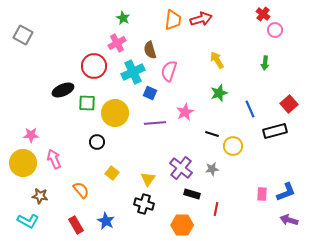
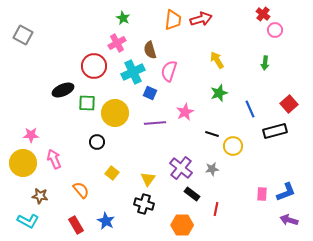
black rectangle at (192, 194): rotated 21 degrees clockwise
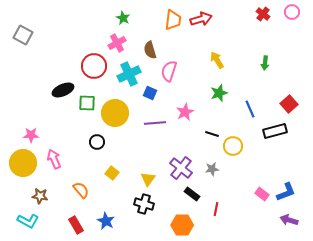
pink circle at (275, 30): moved 17 px right, 18 px up
cyan cross at (133, 72): moved 4 px left, 2 px down
pink rectangle at (262, 194): rotated 56 degrees counterclockwise
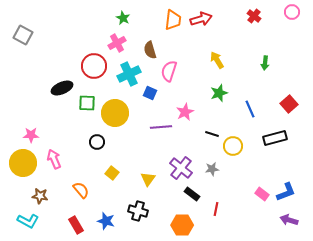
red cross at (263, 14): moved 9 px left, 2 px down
black ellipse at (63, 90): moved 1 px left, 2 px up
purple line at (155, 123): moved 6 px right, 4 px down
black rectangle at (275, 131): moved 7 px down
black cross at (144, 204): moved 6 px left, 7 px down
blue star at (106, 221): rotated 12 degrees counterclockwise
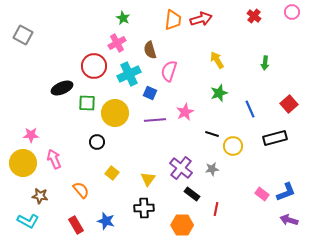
purple line at (161, 127): moved 6 px left, 7 px up
black cross at (138, 211): moved 6 px right, 3 px up; rotated 18 degrees counterclockwise
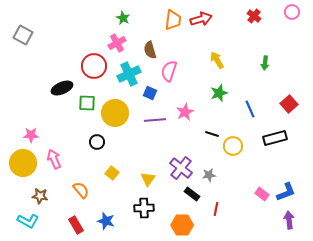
gray star at (212, 169): moved 3 px left, 6 px down
purple arrow at (289, 220): rotated 66 degrees clockwise
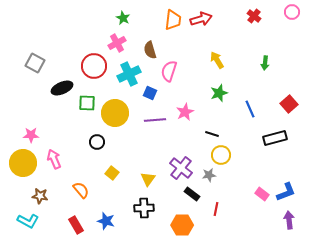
gray square at (23, 35): moved 12 px right, 28 px down
yellow circle at (233, 146): moved 12 px left, 9 px down
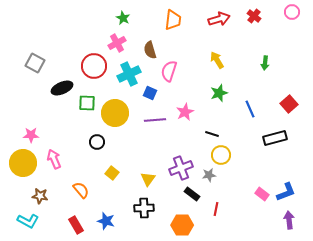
red arrow at (201, 19): moved 18 px right
purple cross at (181, 168): rotated 30 degrees clockwise
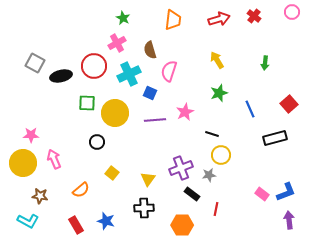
black ellipse at (62, 88): moved 1 px left, 12 px up; rotated 10 degrees clockwise
orange semicircle at (81, 190): rotated 90 degrees clockwise
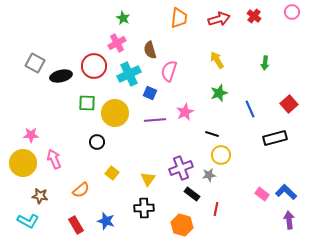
orange trapezoid at (173, 20): moved 6 px right, 2 px up
blue L-shape at (286, 192): rotated 115 degrees counterclockwise
orange hexagon at (182, 225): rotated 15 degrees clockwise
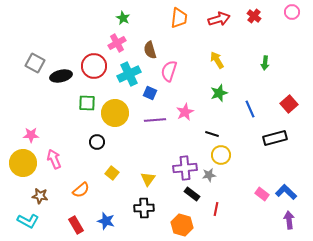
purple cross at (181, 168): moved 4 px right; rotated 15 degrees clockwise
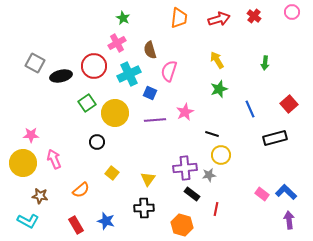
green star at (219, 93): moved 4 px up
green square at (87, 103): rotated 36 degrees counterclockwise
